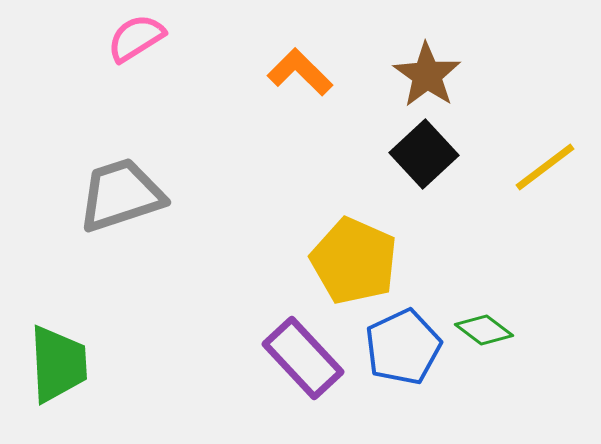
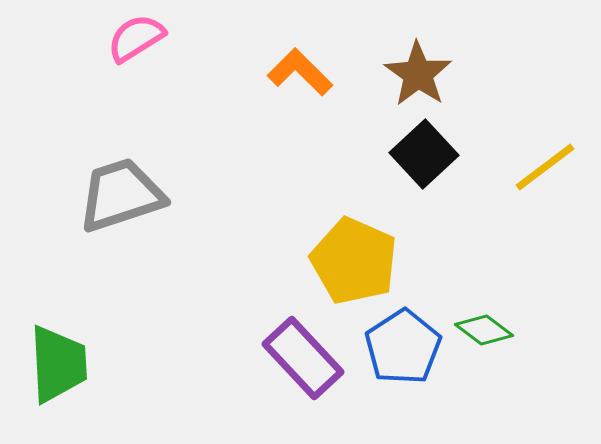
brown star: moved 9 px left, 1 px up
blue pentagon: rotated 8 degrees counterclockwise
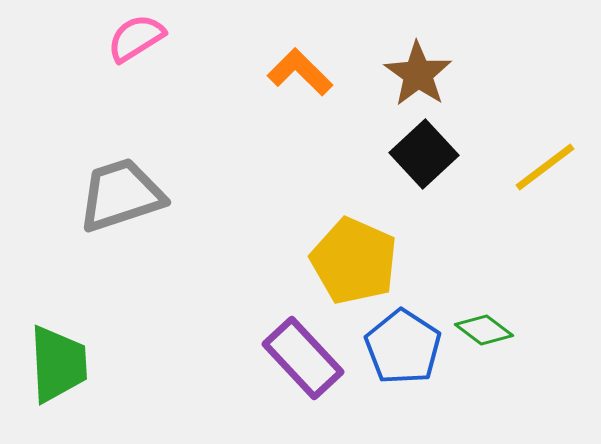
blue pentagon: rotated 6 degrees counterclockwise
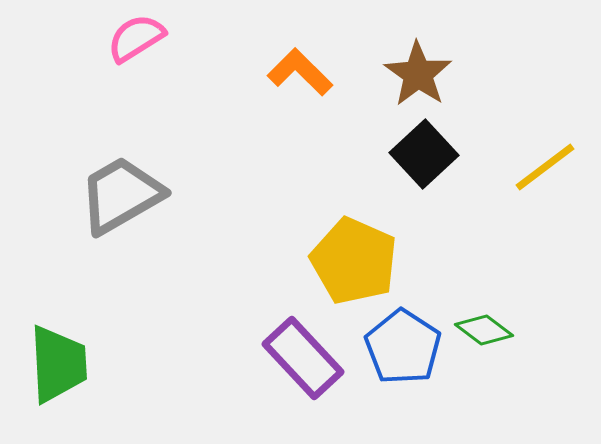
gray trapezoid: rotated 12 degrees counterclockwise
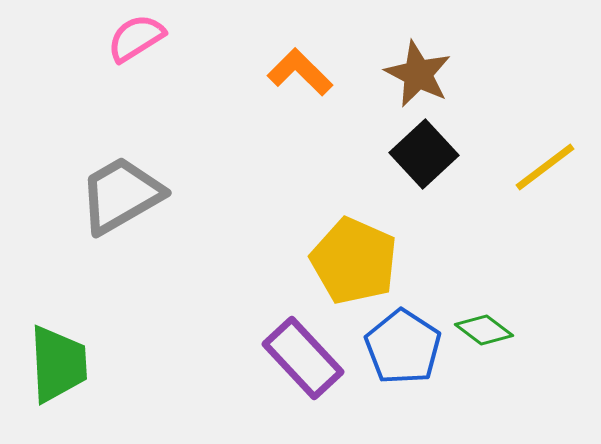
brown star: rotated 8 degrees counterclockwise
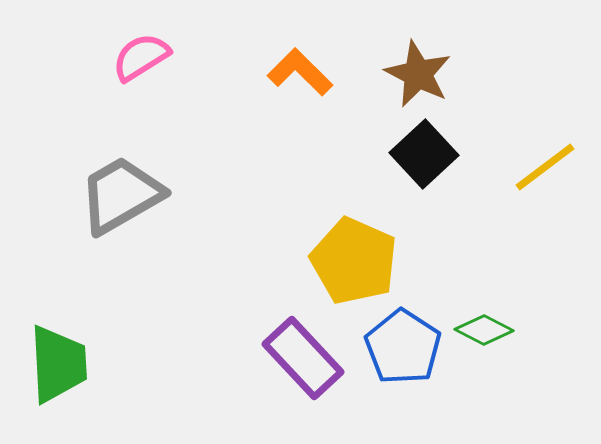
pink semicircle: moved 5 px right, 19 px down
green diamond: rotated 10 degrees counterclockwise
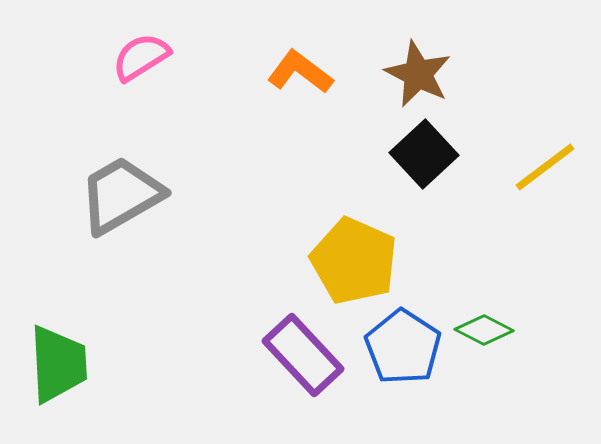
orange L-shape: rotated 8 degrees counterclockwise
purple rectangle: moved 3 px up
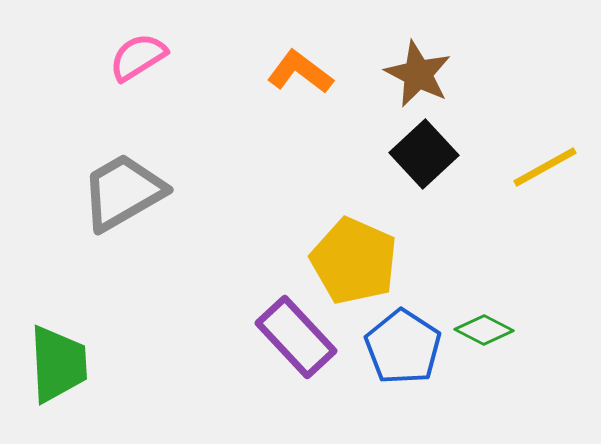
pink semicircle: moved 3 px left
yellow line: rotated 8 degrees clockwise
gray trapezoid: moved 2 px right, 3 px up
purple rectangle: moved 7 px left, 18 px up
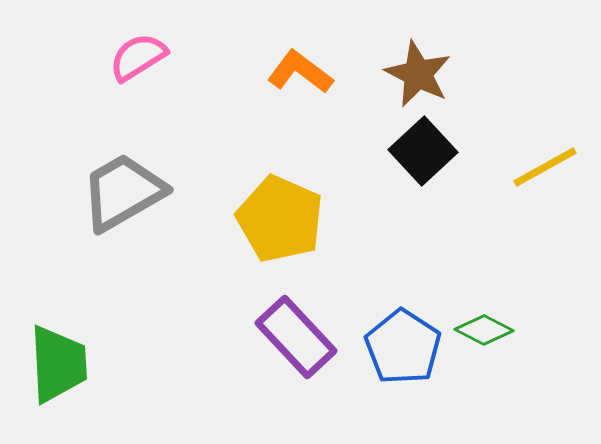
black square: moved 1 px left, 3 px up
yellow pentagon: moved 74 px left, 42 px up
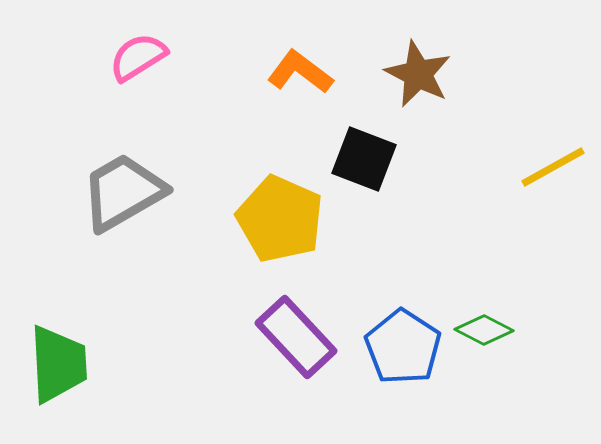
black square: moved 59 px left, 8 px down; rotated 26 degrees counterclockwise
yellow line: moved 8 px right
